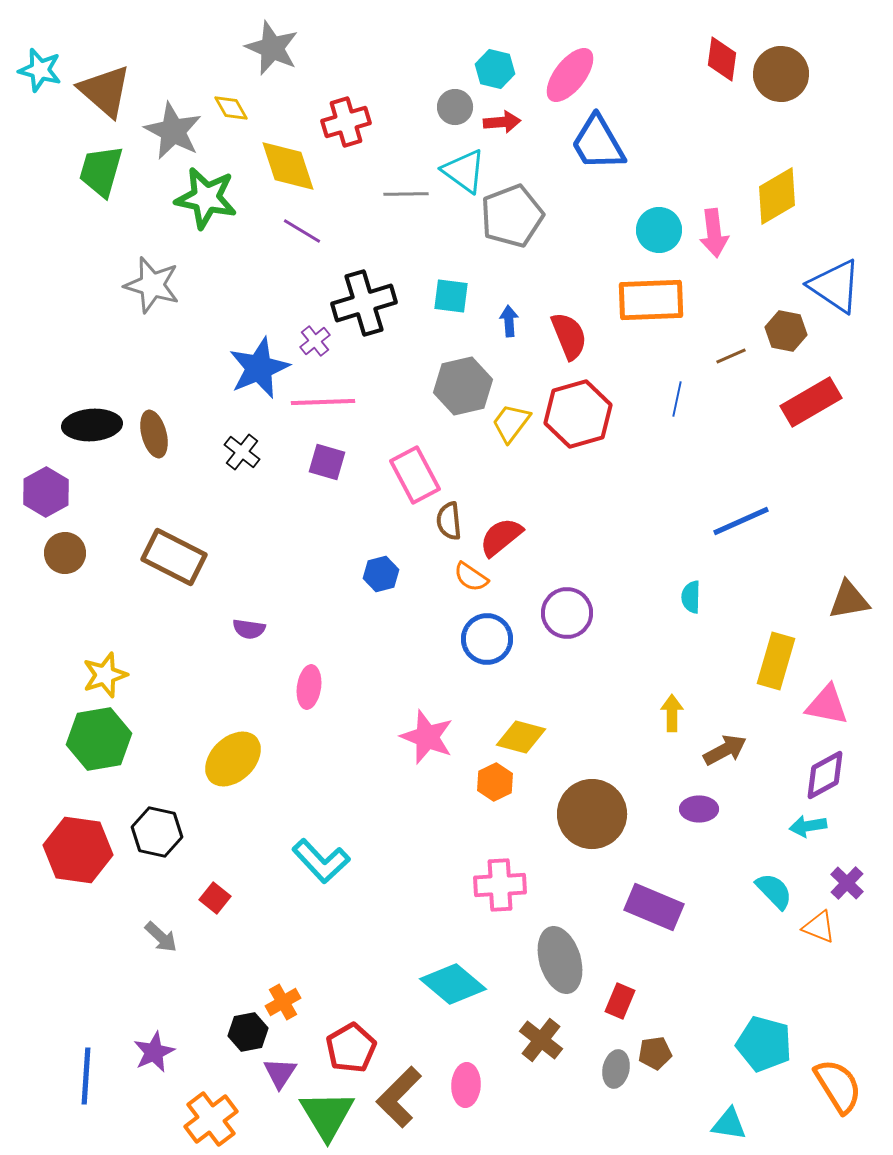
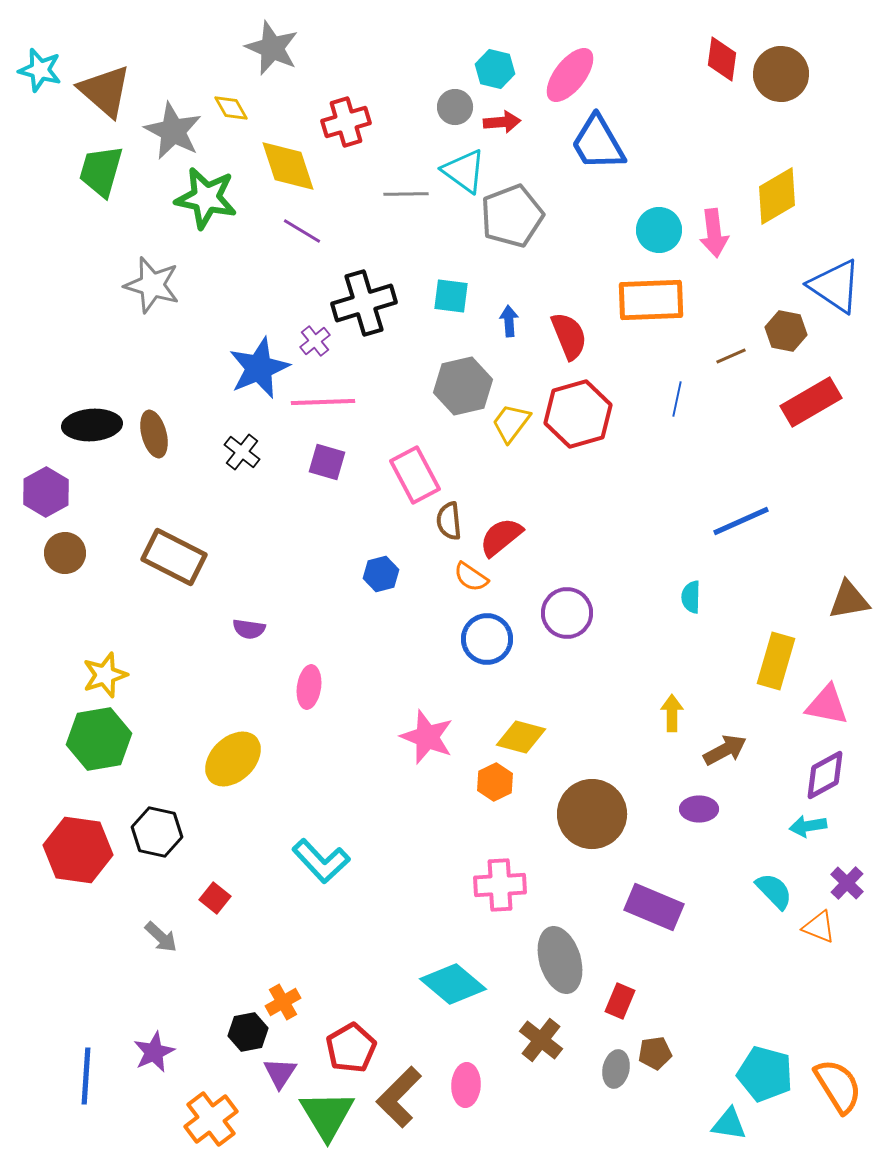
cyan pentagon at (764, 1044): moved 1 px right, 30 px down
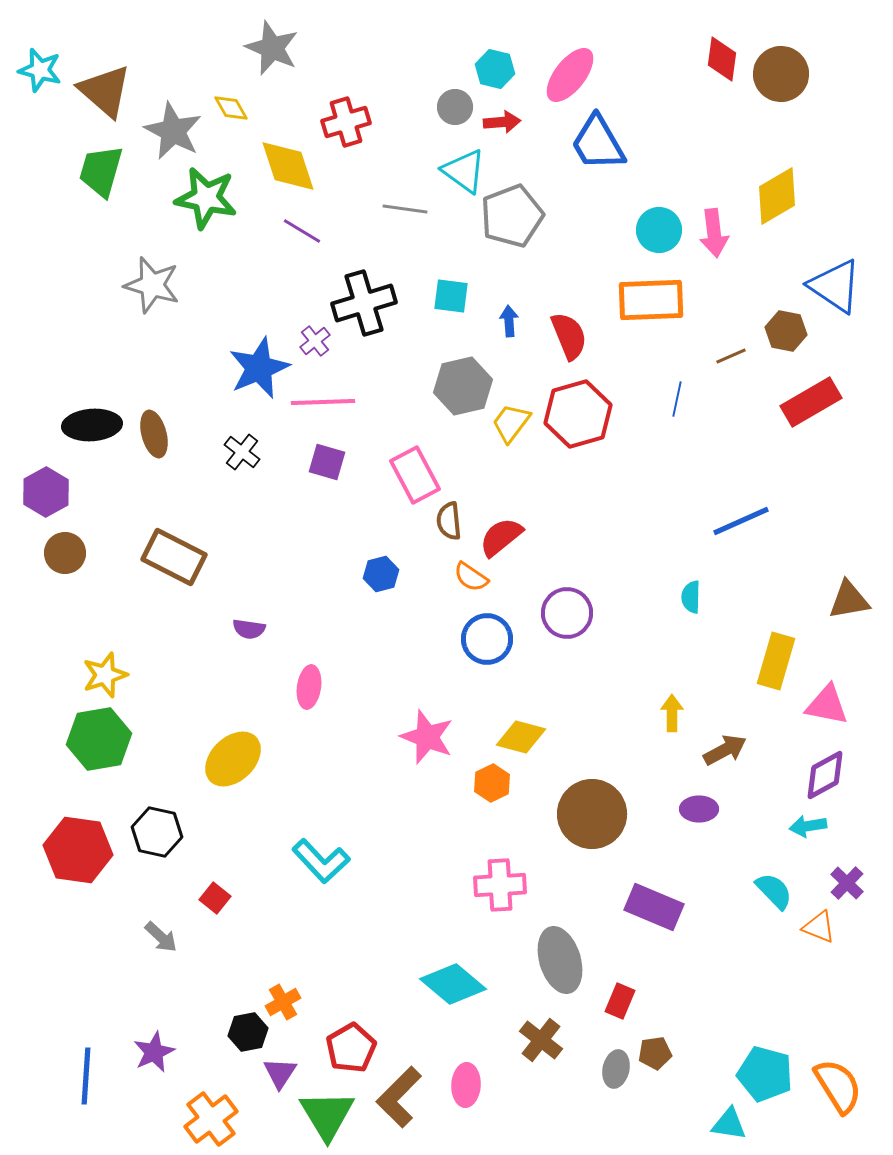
gray line at (406, 194): moved 1 px left, 15 px down; rotated 9 degrees clockwise
orange hexagon at (495, 782): moved 3 px left, 1 px down
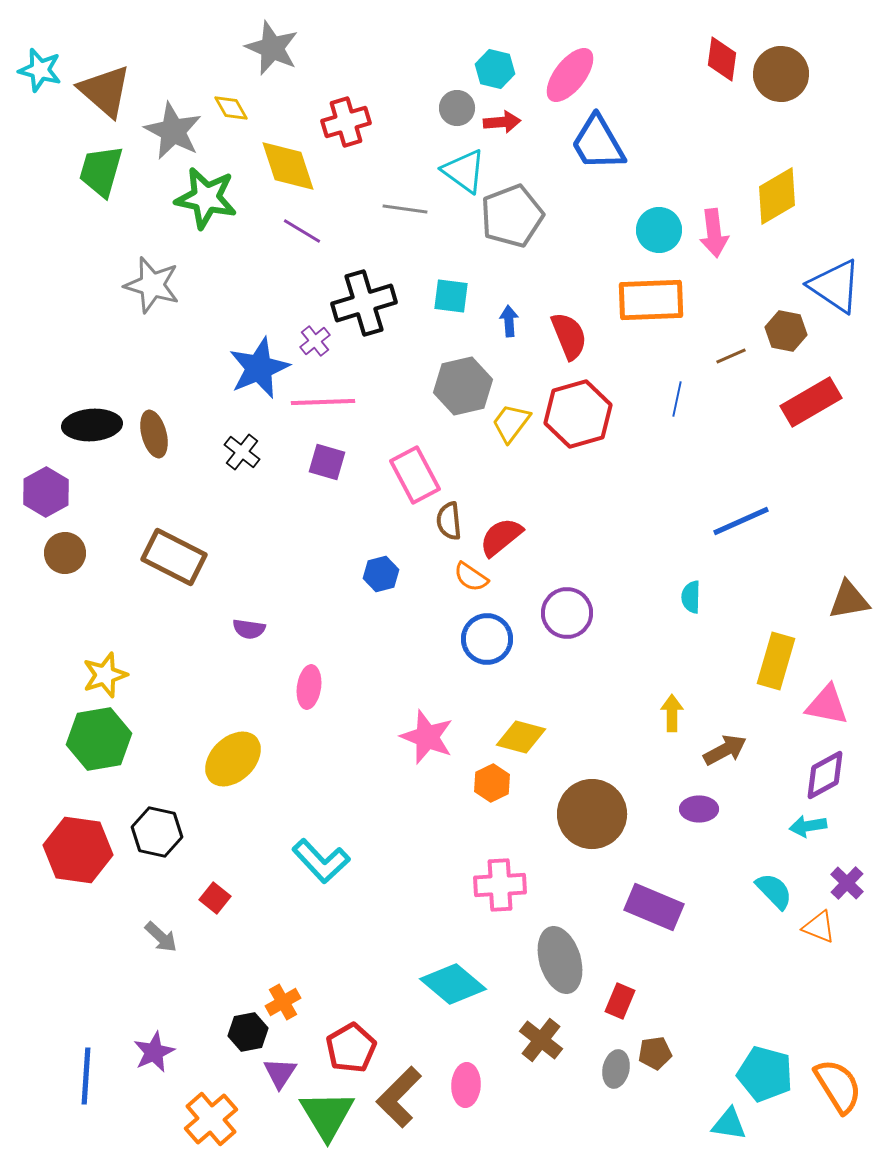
gray circle at (455, 107): moved 2 px right, 1 px down
orange cross at (211, 1119): rotated 4 degrees counterclockwise
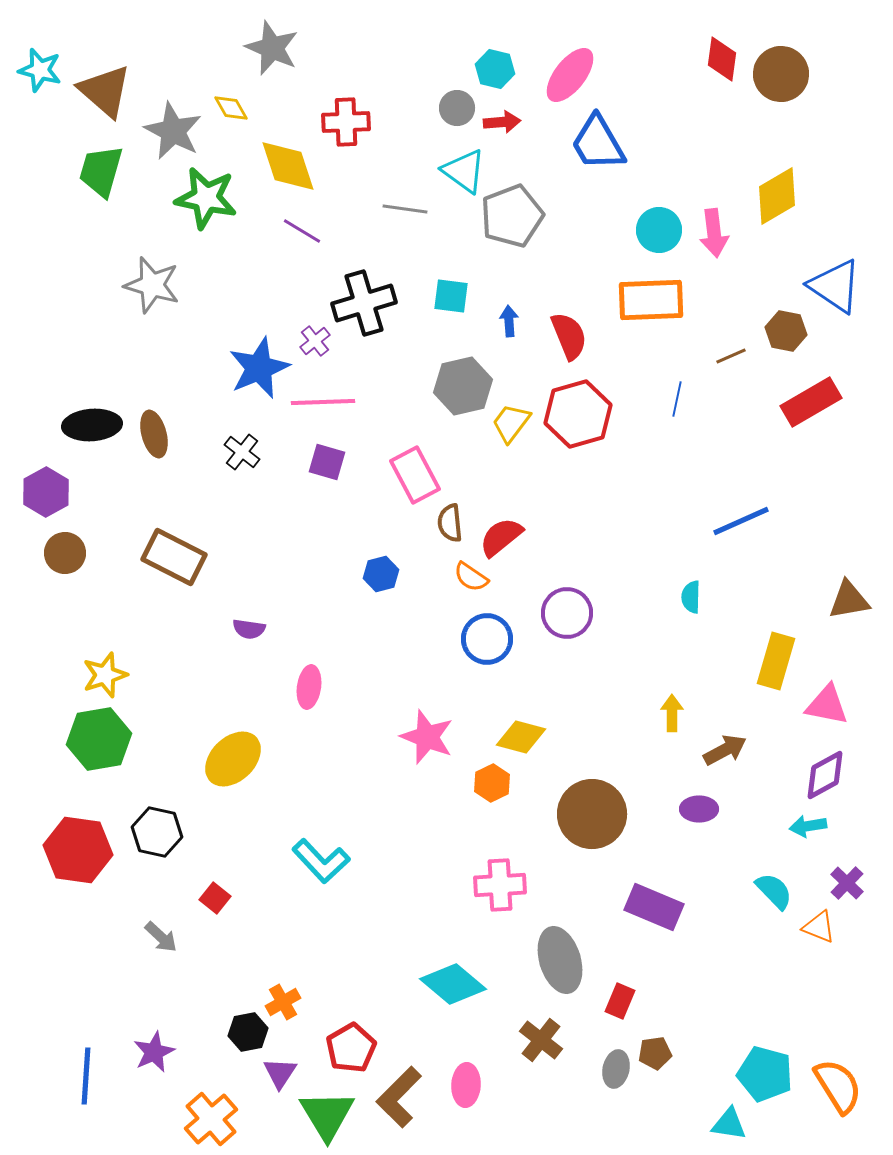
red cross at (346, 122): rotated 15 degrees clockwise
brown semicircle at (449, 521): moved 1 px right, 2 px down
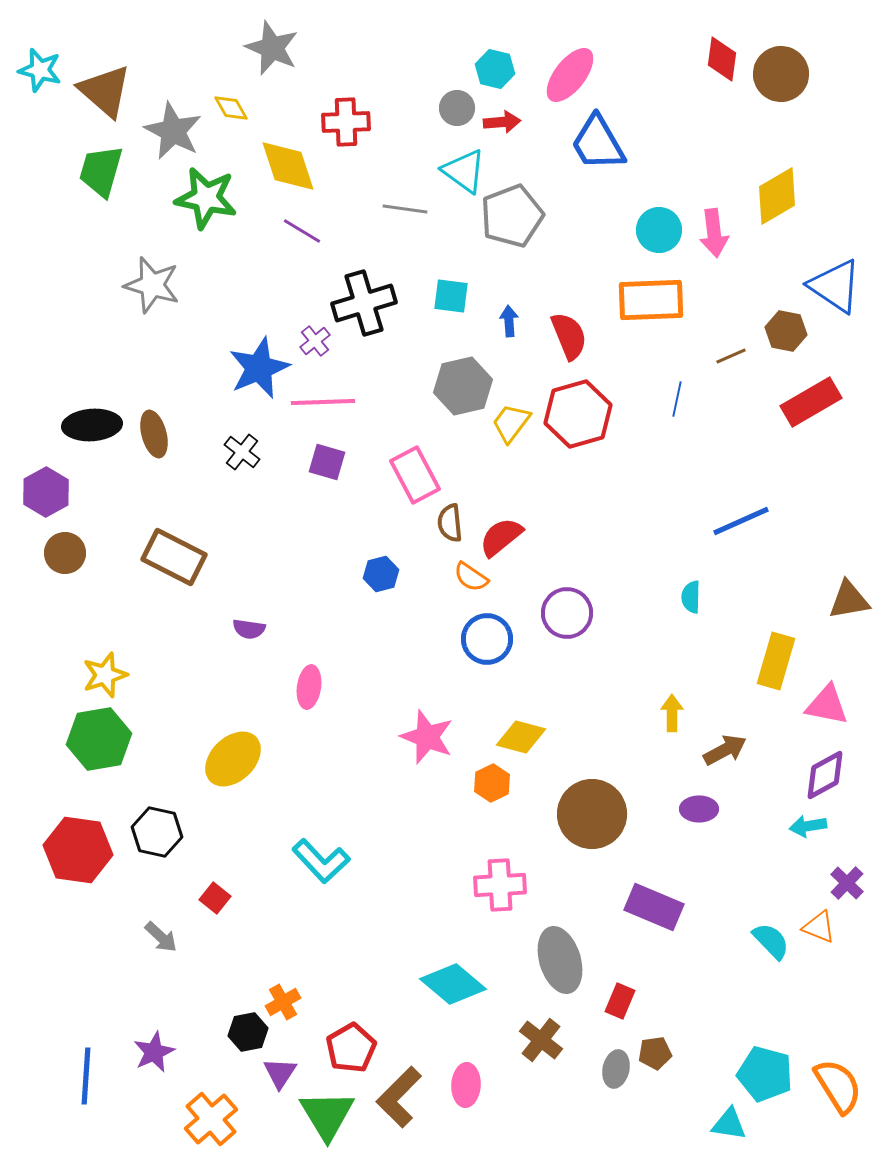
cyan semicircle at (774, 891): moved 3 px left, 50 px down
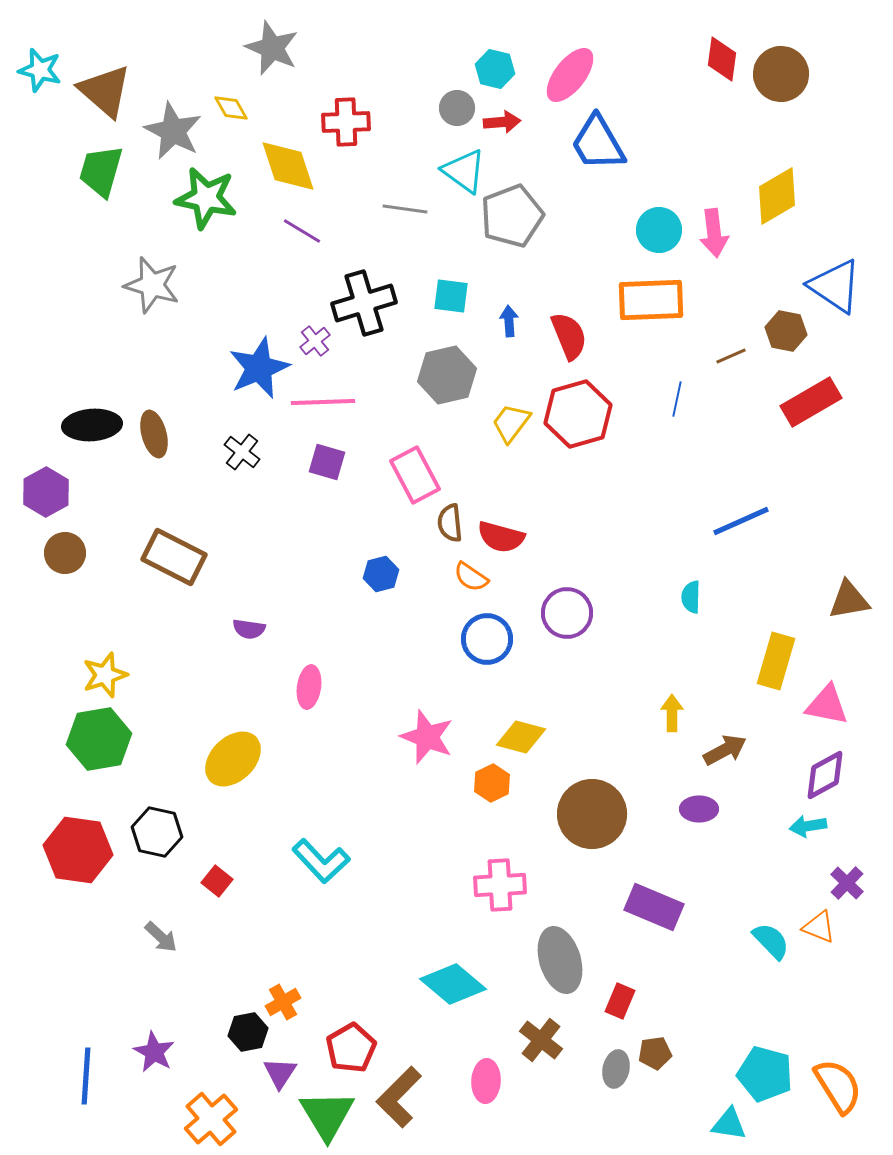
gray hexagon at (463, 386): moved 16 px left, 11 px up
red semicircle at (501, 537): rotated 126 degrees counterclockwise
red square at (215, 898): moved 2 px right, 17 px up
purple star at (154, 1052): rotated 18 degrees counterclockwise
pink ellipse at (466, 1085): moved 20 px right, 4 px up
